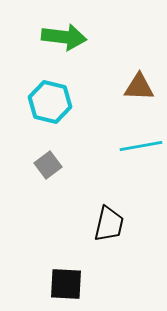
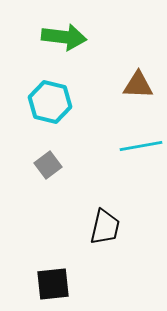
brown triangle: moved 1 px left, 2 px up
black trapezoid: moved 4 px left, 3 px down
black square: moved 13 px left; rotated 9 degrees counterclockwise
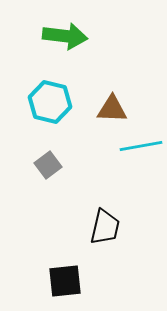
green arrow: moved 1 px right, 1 px up
brown triangle: moved 26 px left, 24 px down
black square: moved 12 px right, 3 px up
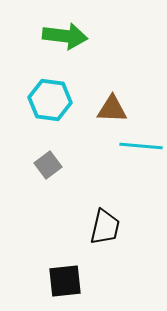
cyan hexagon: moved 2 px up; rotated 6 degrees counterclockwise
cyan line: rotated 15 degrees clockwise
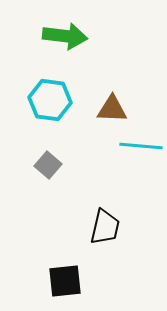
gray square: rotated 12 degrees counterclockwise
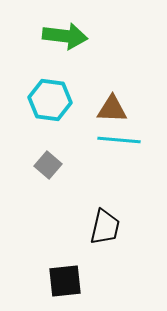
cyan line: moved 22 px left, 6 px up
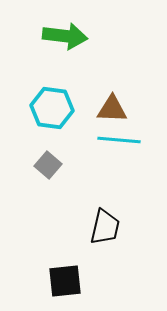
cyan hexagon: moved 2 px right, 8 px down
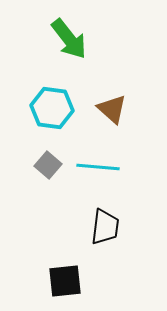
green arrow: moved 4 px right, 3 px down; rotated 45 degrees clockwise
brown triangle: rotated 40 degrees clockwise
cyan line: moved 21 px left, 27 px down
black trapezoid: rotated 6 degrees counterclockwise
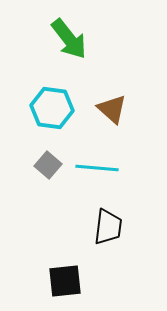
cyan line: moved 1 px left, 1 px down
black trapezoid: moved 3 px right
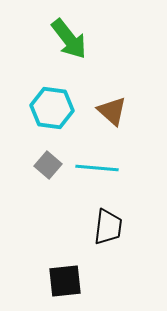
brown triangle: moved 2 px down
